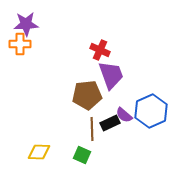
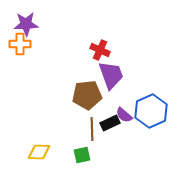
green square: rotated 36 degrees counterclockwise
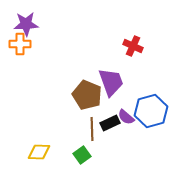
red cross: moved 33 px right, 4 px up
purple trapezoid: moved 7 px down
brown pentagon: rotated 28 degrees clockwise
blue hexagon: rotated 8 degrees clockwise
purple semicircle: moved 2 px right, 2 px down
green square: rotated 24 degrees counterclockwise
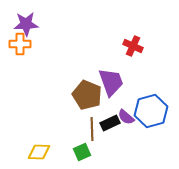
green square: moved 3 px up; rotated 12 degrees clockwise
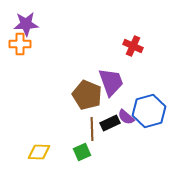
blue hexagon: moved 2 px left
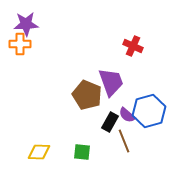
purple semicircle: moved 1 px right, 2 px up
black rectangle: moved 1 px up; rotated 36 degrees counterclockwise
brown line: moved 32 px right, 12 px down; rotated 20 degrees counterclockwise
green square: rotated 30 degrees clockwise
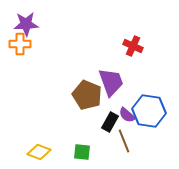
blue hexagon: rotated 24 degrees clockwise
yellow diamond: rotated 20 degrees clockwise
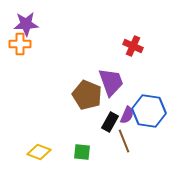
purple semicircle: rotated 108 degrees counterclockwise
